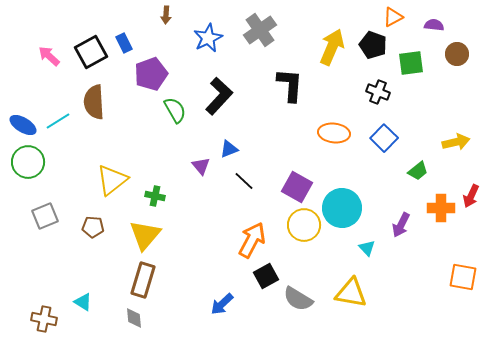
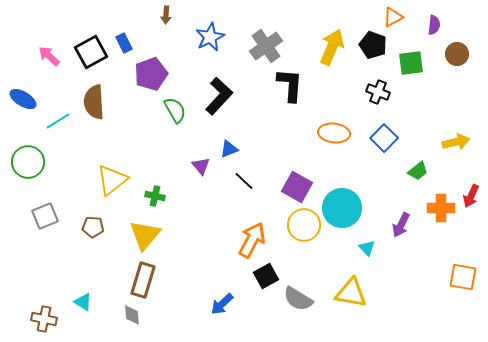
purple semicircle at (434, 25): rotated 90 degrees clockwise
gray cross at (260, 30): moved 6 px right, 16 px down
blue star at (208, 38): moved 2 px right, 1 px up
blue ellipse at (23, 125): moved 26 px up
gray diamond at (134, 318): moved 2 px left, 3 px up
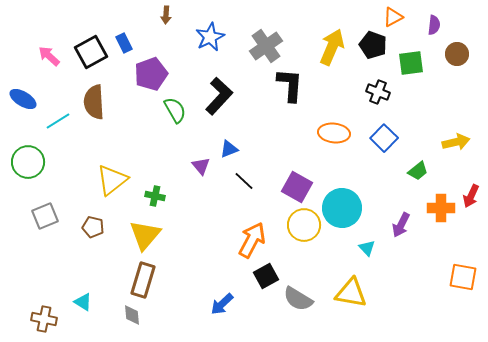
brown pentagon at (93, 227): rotated 10 degrees clockwise
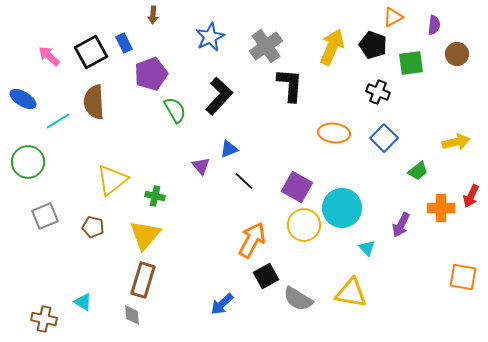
brown arrow at (166, 15): moved 13 px left
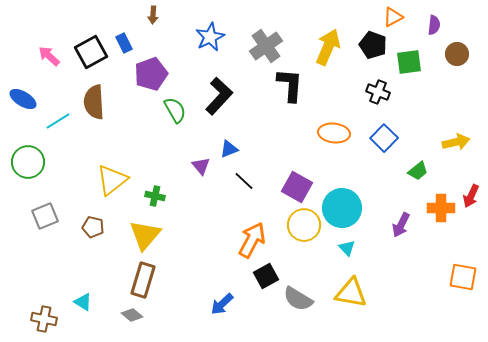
yellow arrow at (332, 47): moved 4 px left
green square at (411, 63): moved 2 px left, 1 px up
cyan triangle at (367, 248): moved 20 px left
gray diamond at (132, 315): rotated 45 degrees counterclockwise
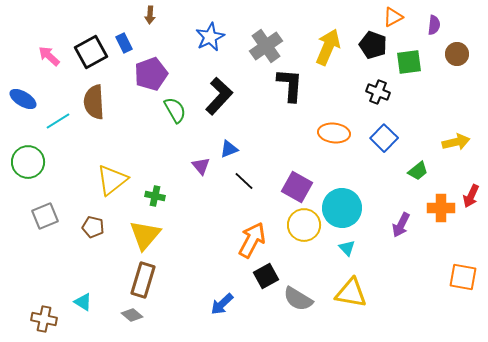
brown arrow at (153, 15): moved 3 px left
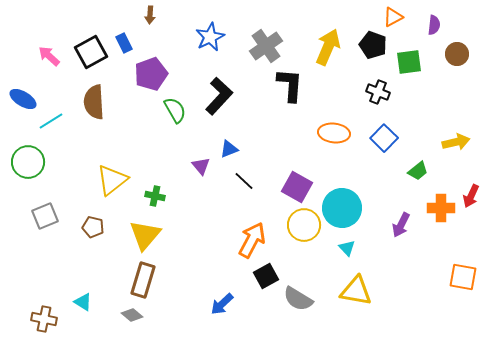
cyan line at (58, 121): moved 7 px left
yellow triangle at (351, 293): moved 5 px right, 2 px up
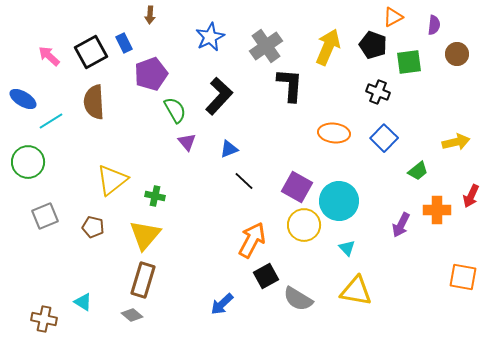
purple triangle at (201, 166): moved 14 px left, 24 px up
cyan circle at (342, 208): moved 3 px left, 7 px up
orange cross at (441, 208): moved 4 px left, 2 px down
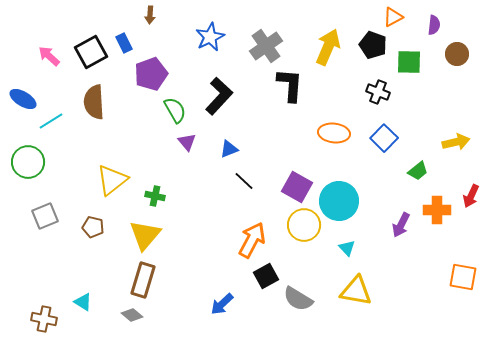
green square at (409, 62): rotated 8 degrees clockwise
